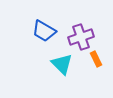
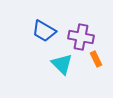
purple cross: rotated 30 degrees clockwise
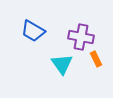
blue trapezoid: moved 11 px left
cyan triangle: rotated 10 degrees clockwise
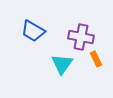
cyan triangle: rotated 10 degrees clockwise
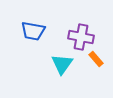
blue trapezoid: rotated 20 degrees counterclockwise
orange rectangle: rotated 14 degrees counterclockwise
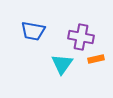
orange rectangle: rotated 63 degrees counterclockwise
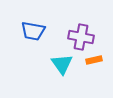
orange rectangle: moved 2 px left, 1 px down
cyan triangle: rotated 10 degrees counterclockwise
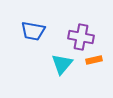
cyan triangle: rotated 15 degrees clockwise
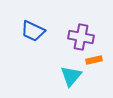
blue trapezoid: rotated 15 degrees clockwise
cyan triangle: moved 9 px right, 12 px down
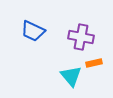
orange rectangle: moved 3 px down
cyan triangle: rotated 20 degrees counterclockwise
